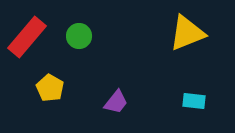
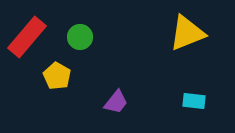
green circle: moved 1 px right, 1 px down
yellow pentagon: moved 7 px right, 12 px up
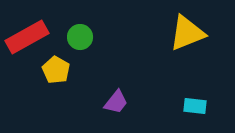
red rectangle: rotated 21 degrees clockwise
yellow pentagon: moved 1 px left, 6 px up
cyan rectangle: moved 1 px right, 5 px down
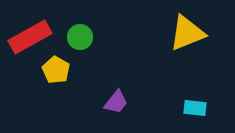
red rectangle: moved 3 px right
cyan rectangle: moved 2 px down
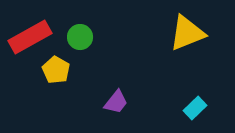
cyan rectangle: rotated 50 degrees counterclockwise
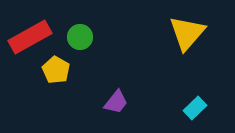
yellow triangle: rotated 27 degrees counterclockwise
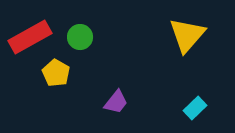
yellow triangle: moved 2 px down
yellow pentagon: moved 3 px down
